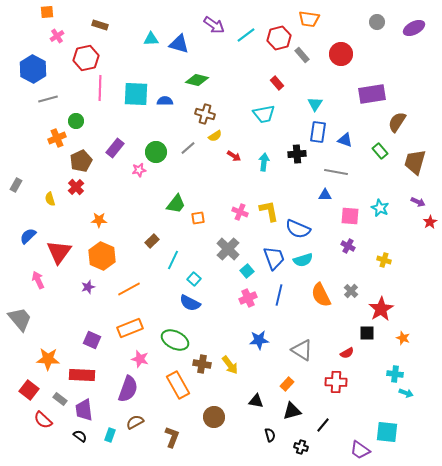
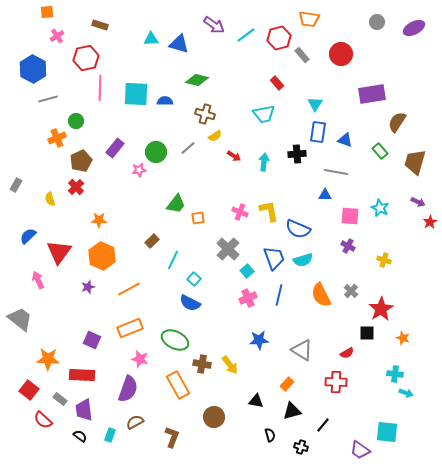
gray trapezoid at (20, 319): rotated 12 degrees counterclockwise
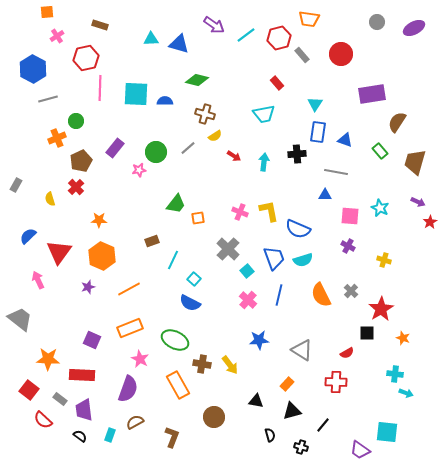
brown rectangle at (152, 241): rotated 24 degrees clockwise
pink cross at (248, 298): moved 2 px down; rotated 24 degrees counterclockwise
pink star at (140, 359): rotated 12 degrees clockwise
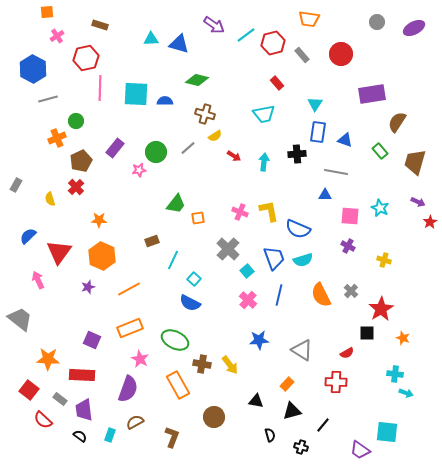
red hexagon at (279, 38): moved 6 px left, 5 px down
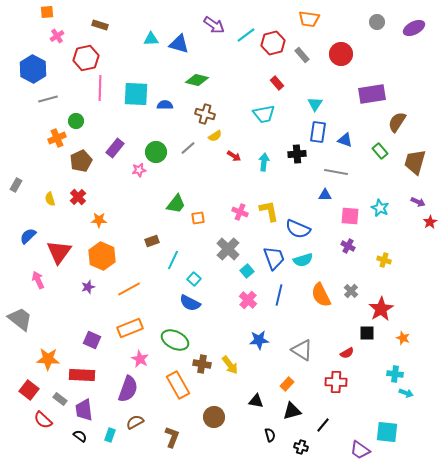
blue semicircle at (165, 101): moved 4 px down
red cross at (76, 187): moved 2 px right, 10 px down
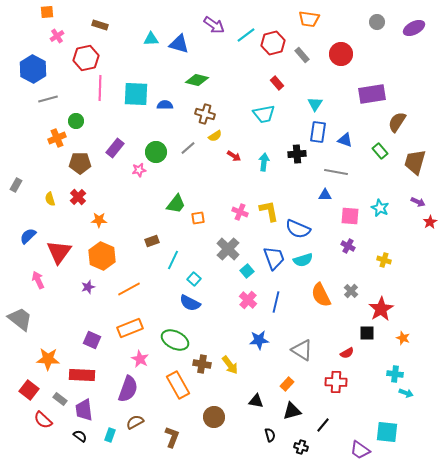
brown pentagon at (81, 161): moved 1 px left, 2 px down; rotated 25 degrees clockwise
blue line at (279, 295): moved 3 px left, 7 px down
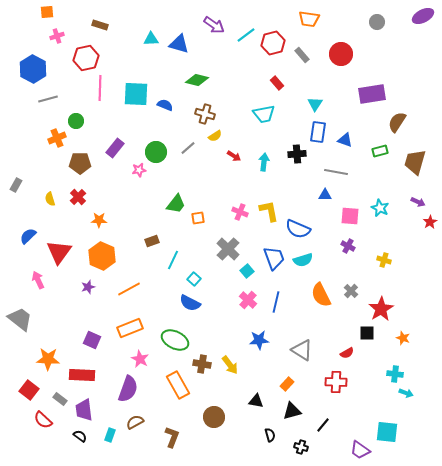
purple ellipse at (414, 28): moved 9 px right, 12 px up
pink cross at (57, 36): rotated 16 degrees clockwise
blue semicircle at (165, 105): rotated 21 degrees clockwise
green rectangle at (380, 151): rotated 63 degrees counterclockwise
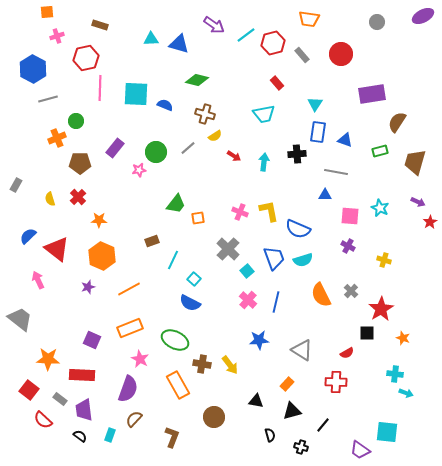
red triangle at (59, 252): moved 2 px left, 3 px up; rotated 28 degrees counterclockwise
brown semicircle at (135, 422): moved 1 px left, 3 px up; rotated 18 degrees counterclockwise
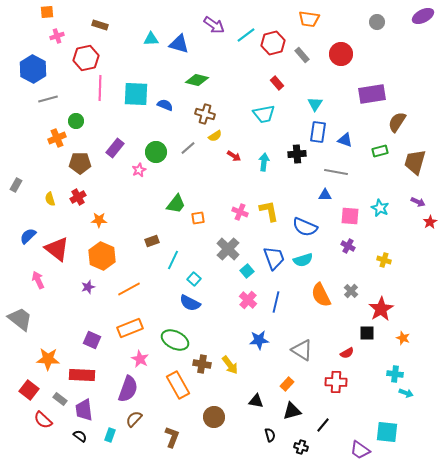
pink star at (139, 170): rotated 16 degrees counterclockwise
red cross at (78, 197): rotated 14 degrees clockwise
blue semicircle at (298, 229): moved 7 px right, 2 px up
